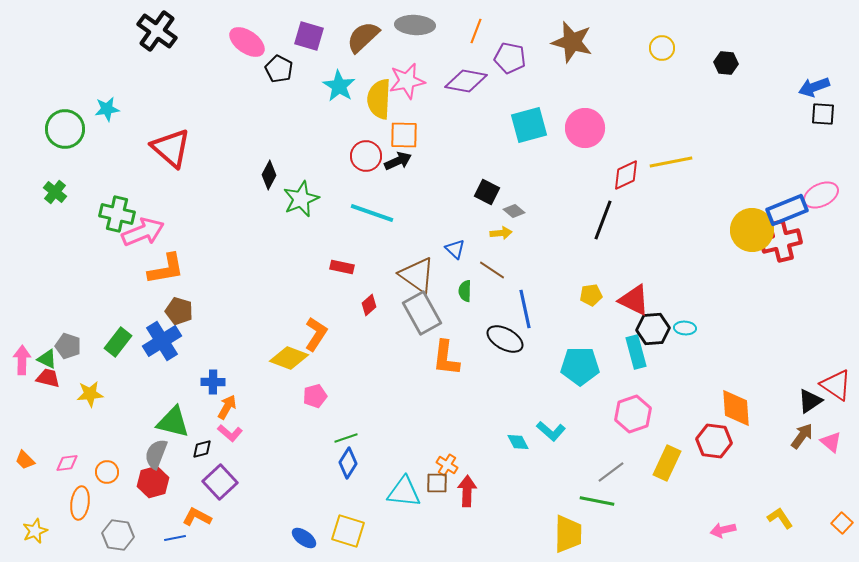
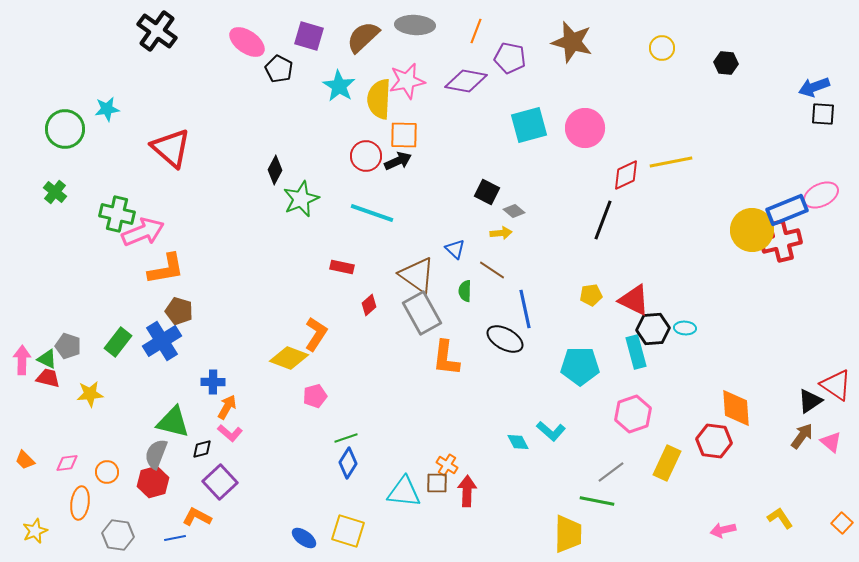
black diamond at (269, 175): moved 6 px right, 5 px up
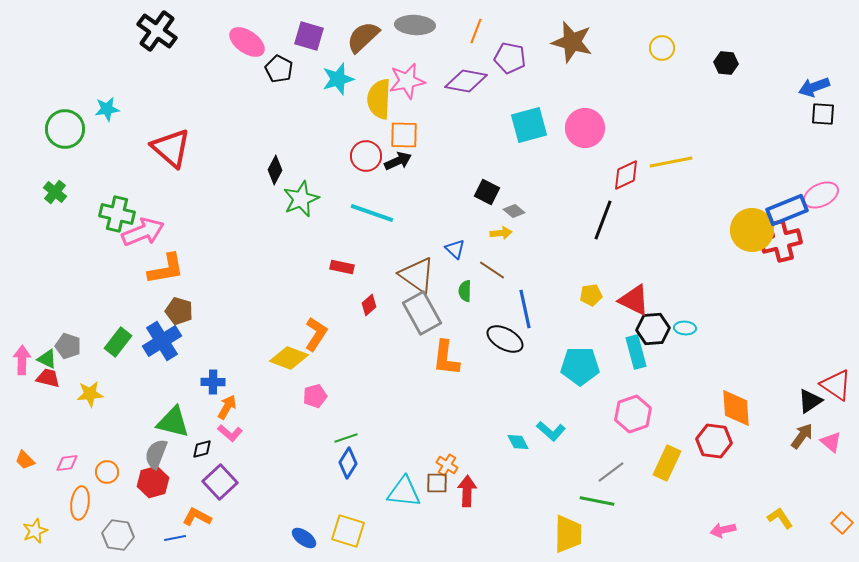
cyan star at (339, 86): moved 1 px left, 7 px up; rotated 24 degrees clockwise
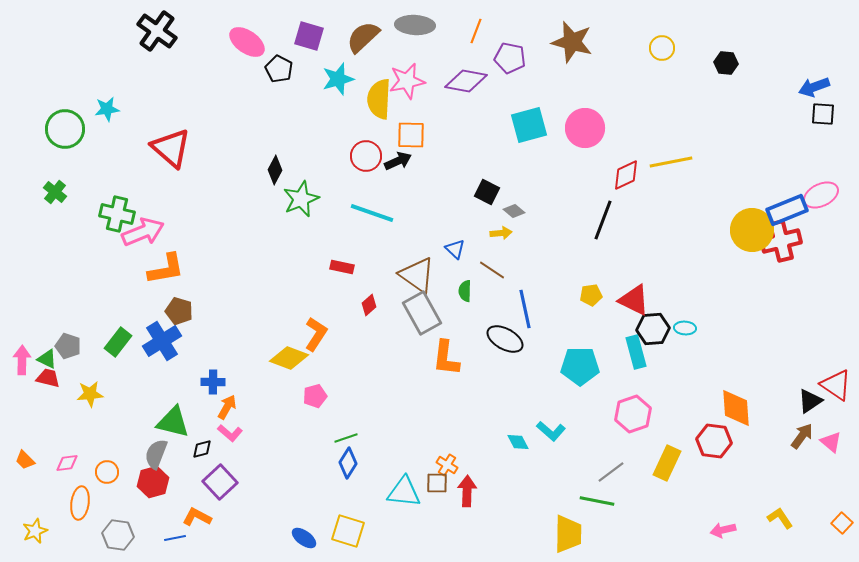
orange square at (404, 135): moved 7 px right
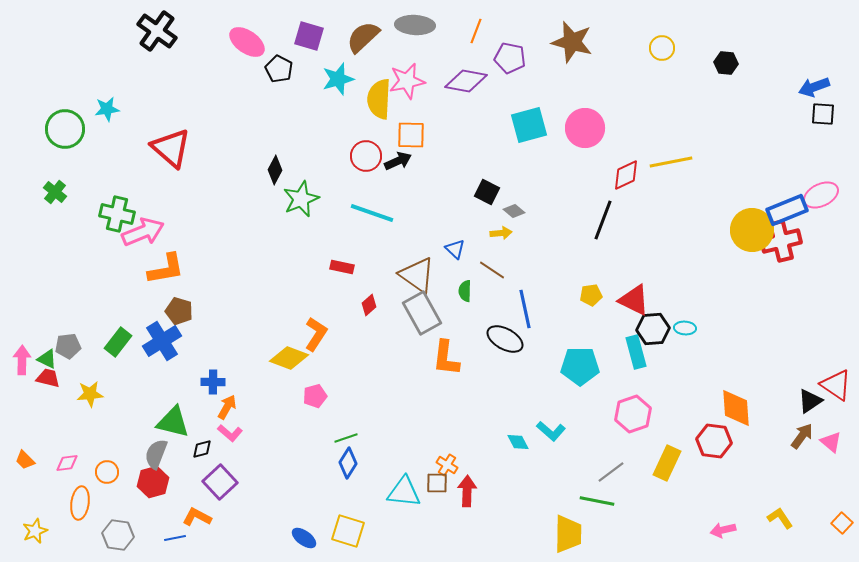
gray pentagon at (68, 346): rotated 25 degrees counterclockwise
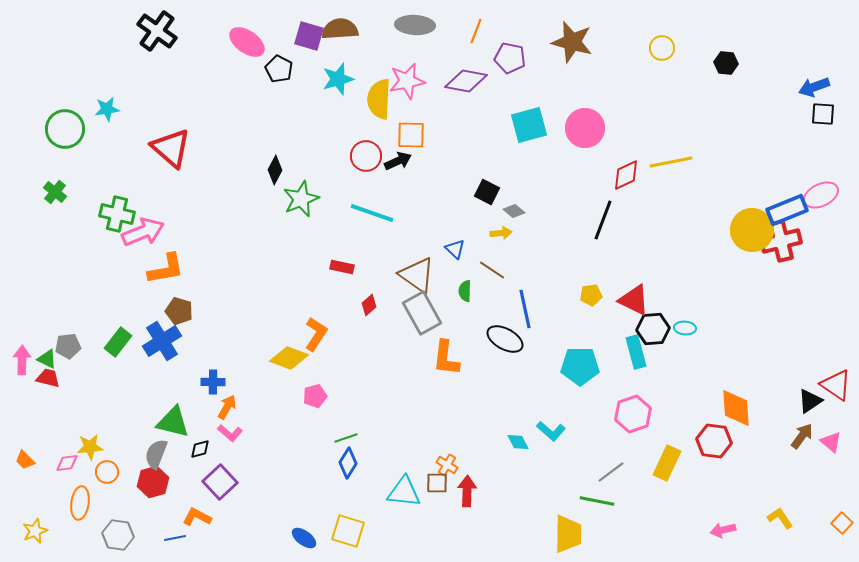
brown semicircle at (363, 37): moved 23 px left, 8 px up; rotated 39 degrees clockwise
yellow star at (90, 394): moved 53 px down
black diamond at (202, 449): moved 2 px left
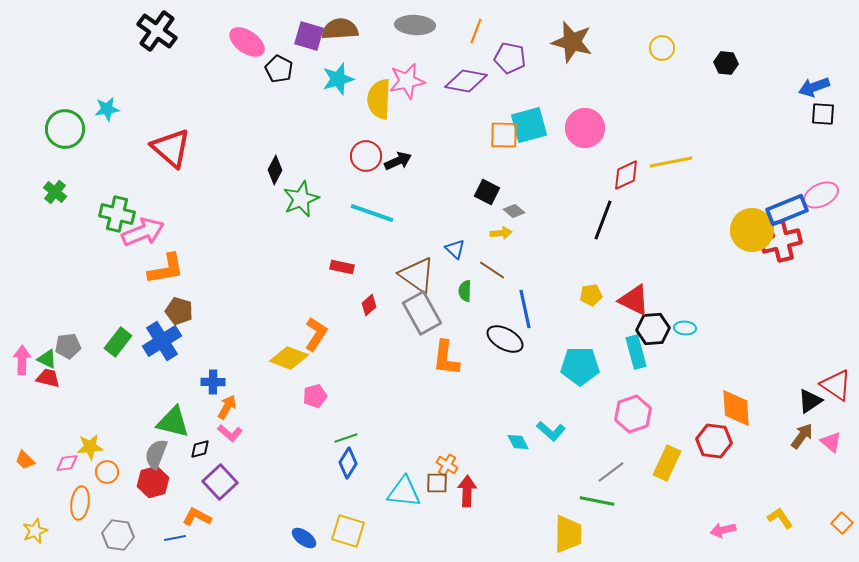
orange square at (411, 135): moved 93 px right
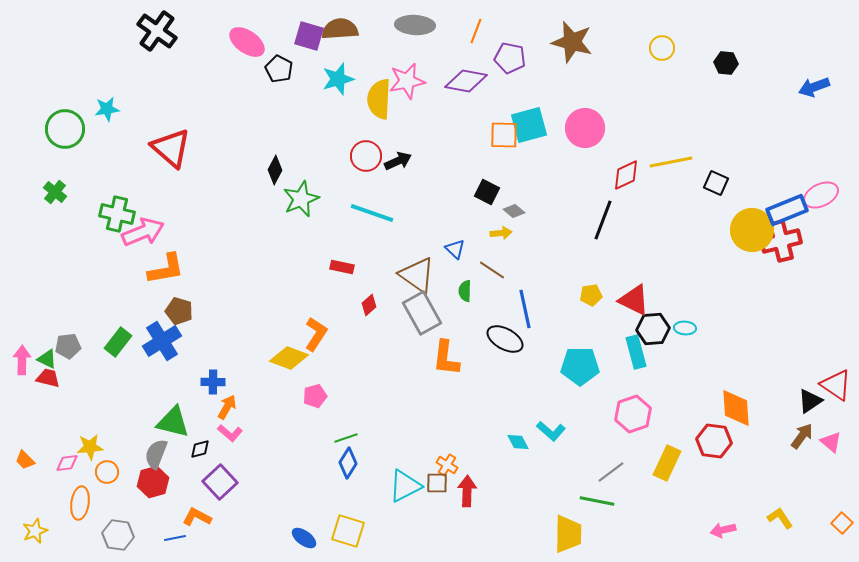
black square at (823, 114): moved 107 px left, 69 px down; rotated 20 degrees clockwise
cyan triangle at (404, 492): moved 1 px right, 6 px up; rotated 33 degrees counterclockwise
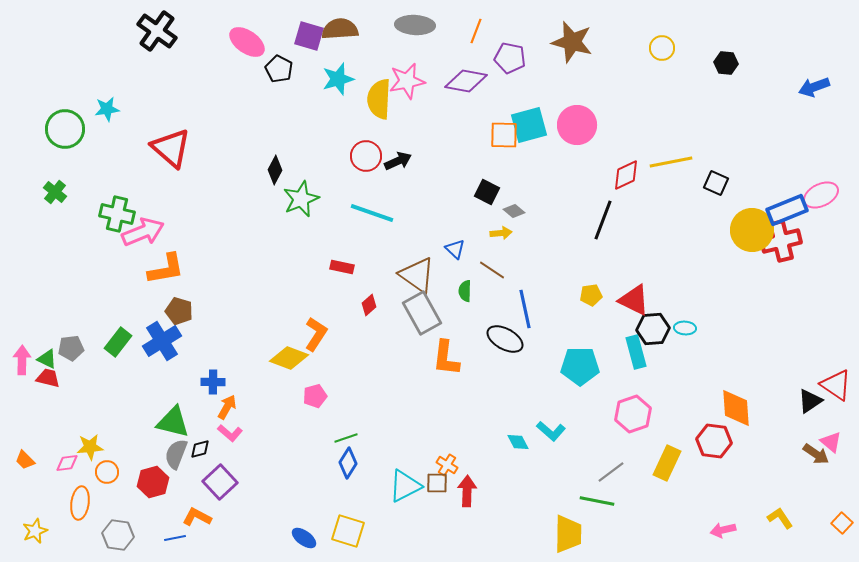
pink circle at (585, 128): moved 8 px left, 3 px up
gray pentagon at (68, 346): moved 3 px right, 2 px down
brown arrow at (802, 436): moved 14 px right, 18 px down; rotated 88 degrees clockwise
gray semicircle at (156, 454): moved 20 px right
